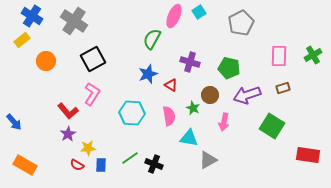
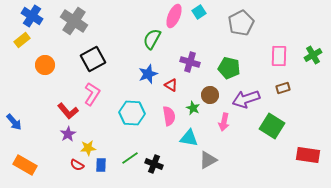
orange circle: moved 1 px left, 4 px down
purple arrow: moved 1 px left, 4 px down
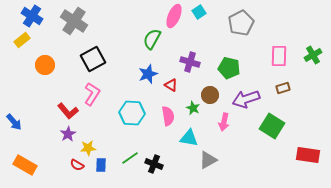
pink semicircle: moved 1 px left
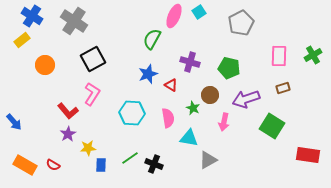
pink semicircle: moved 2 px down
red semicircle: moved 24 px left
